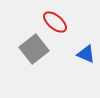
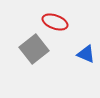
red ellipse: rotated 20 degrees counterclockwise
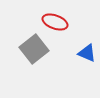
blue triangle: moved 1 px right, 1 px up
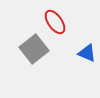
red ellipse: rotated 35 degrees clockwise
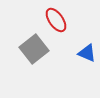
red ellipse: moved 1 px right, 2 px up
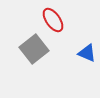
red ellipse: moved 3 px left
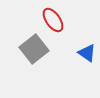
blue triangle: rotated 12 degrees clockwise
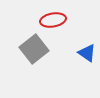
red ellipse: rotated 65 degrees counterclockwise
